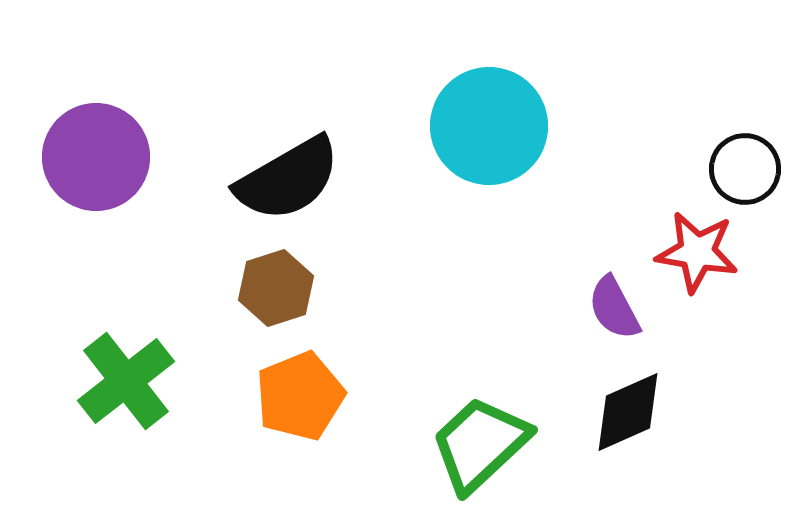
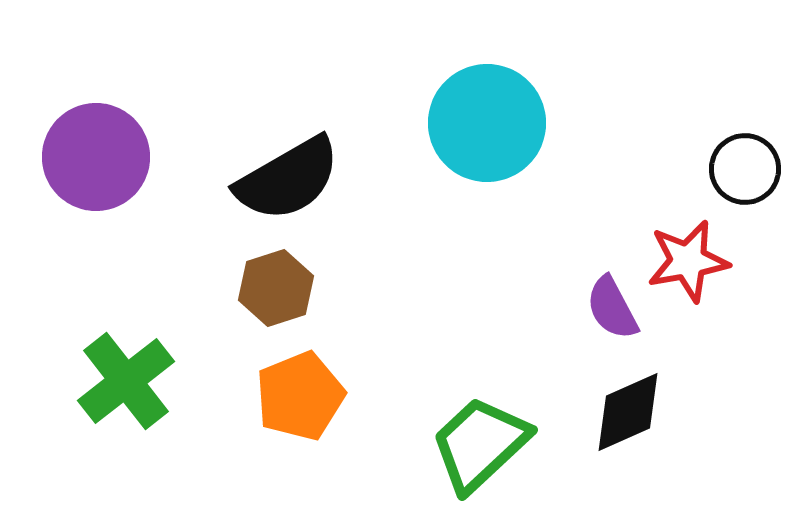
cyan circle: moved 2 px left, 3 px up
red star: moved 9 px left, 9 px down; rotated 20 degrees counterclockwise
purple semicircle: moved 2 px left
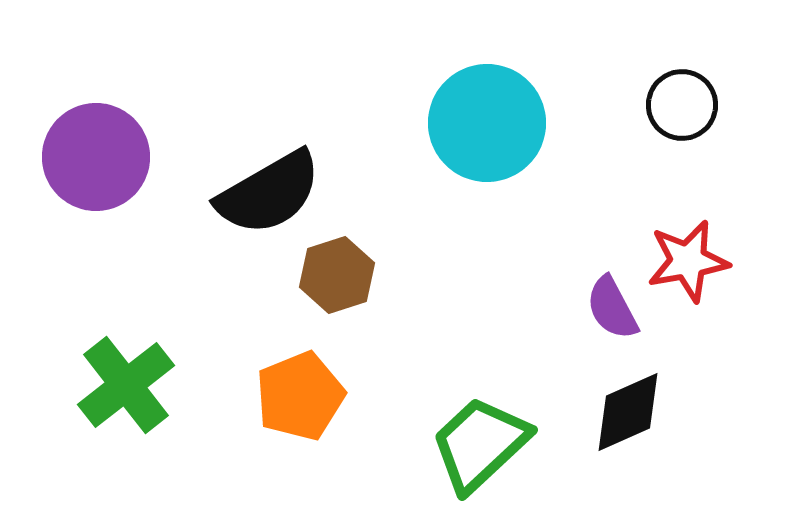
black circle: moved 63 px left, 64 px up
black semicircle: moved 19 px left, 14 px down
brown hexagon: moved 61 px right, 13 px up
green cross: moved 4 px down
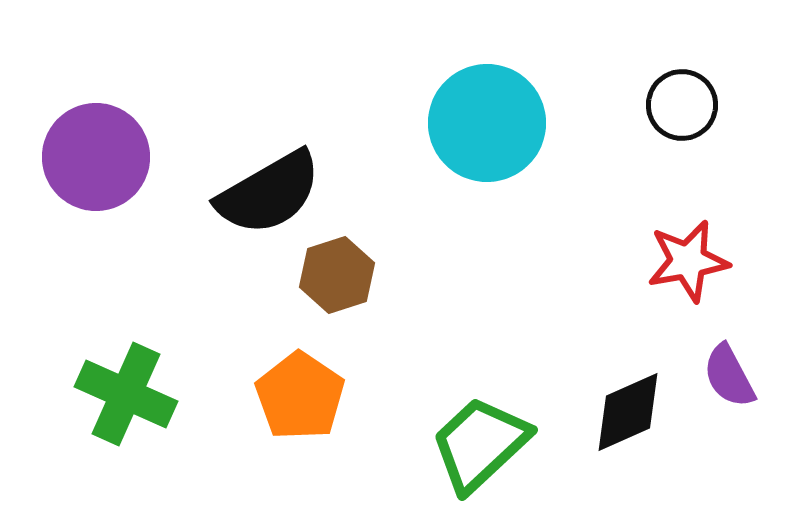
purple semicircle: moved 117 px right, 68 px down
green cross: moved 9 px down; rotated 28 degrees counterclockwise
orange pentagon: rotated 16 degrees counterclockwise
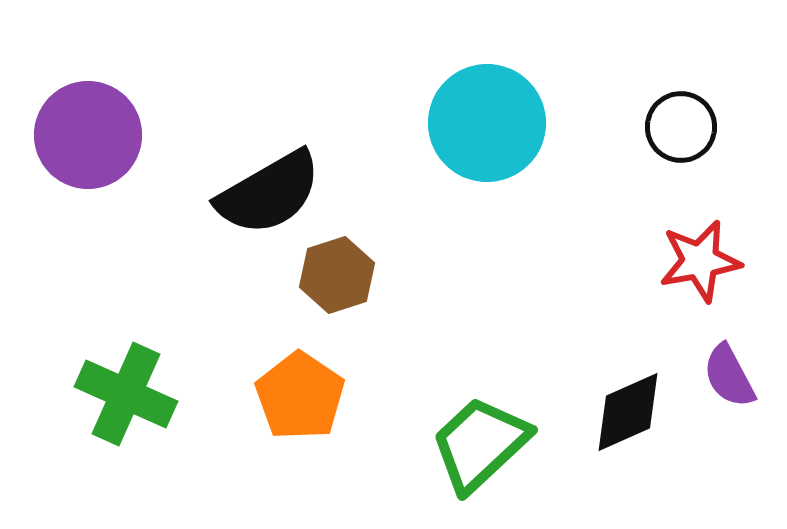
black circle: moved 1 px left, 22 px down
purple circle: moved 8 px left, 22 px up
red star: moved 12 px right
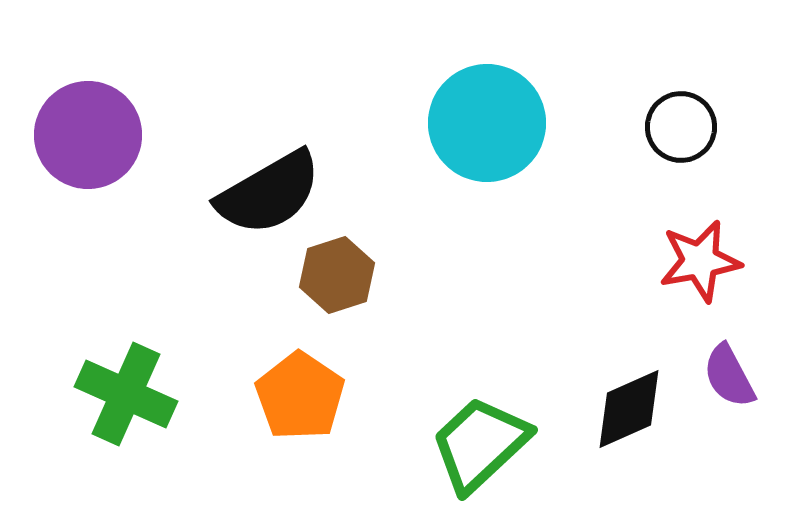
black diamond: moved 1 px right, 3 px up
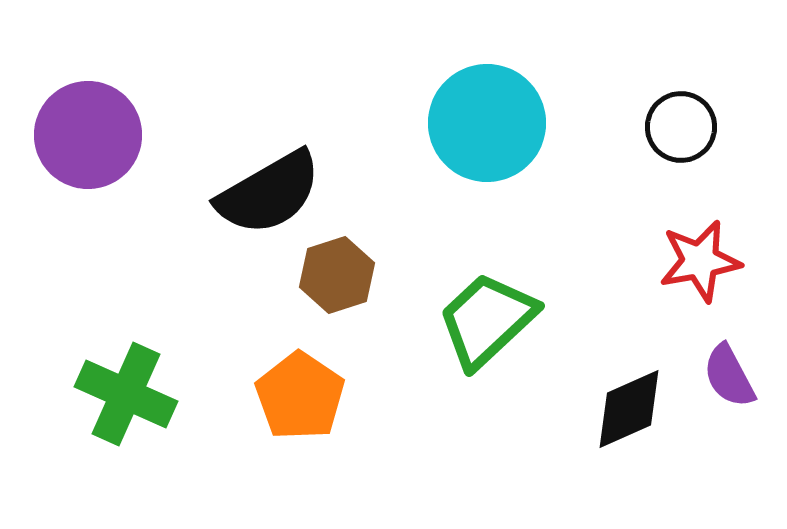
green trapezoid: moved 7 px right, 124 px up
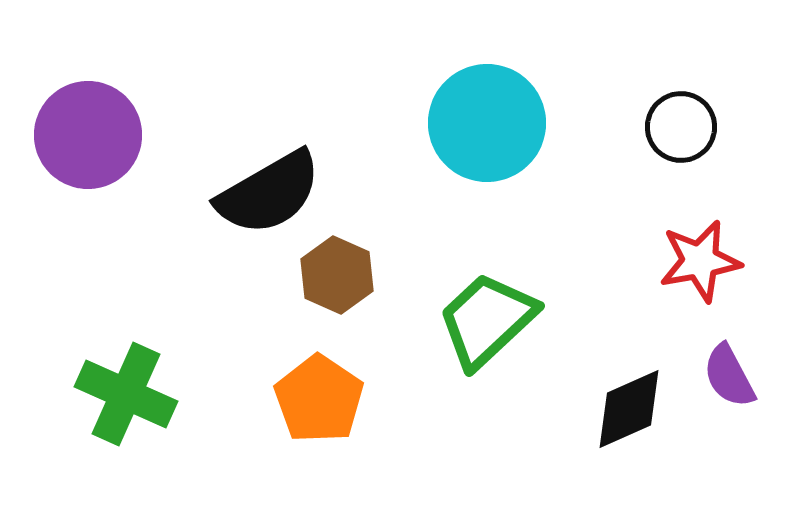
brown hexagon: rotated 18 degrees counterclockwise
orange pentagon: moved 19 px right, 3 px down
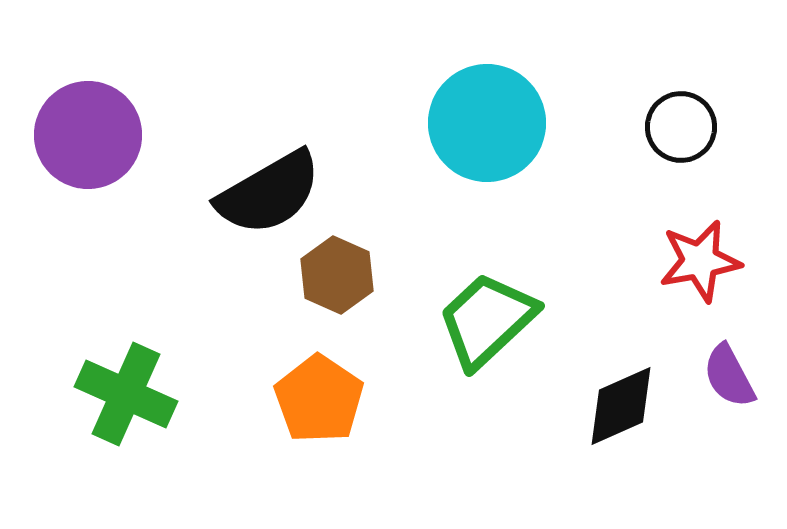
black diamond: moved 8 px left, 3 px up
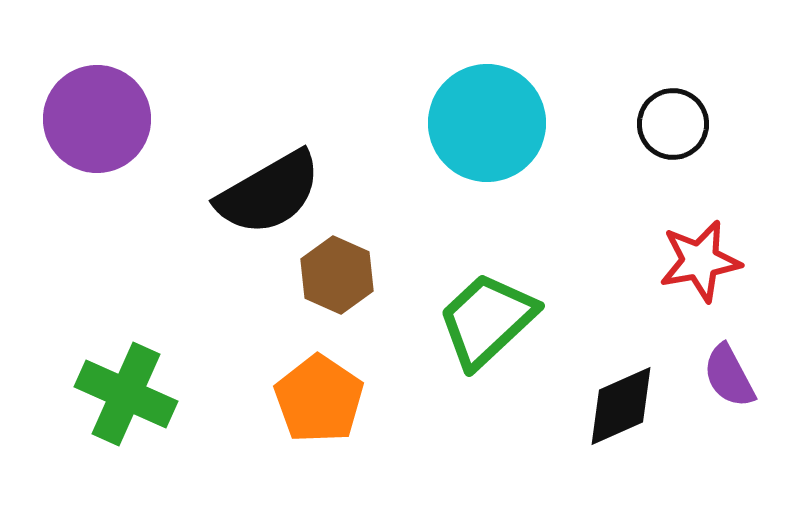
black circle: moved 8 px left, 3 px up
purple circle: moved 9 px right, 16 px up
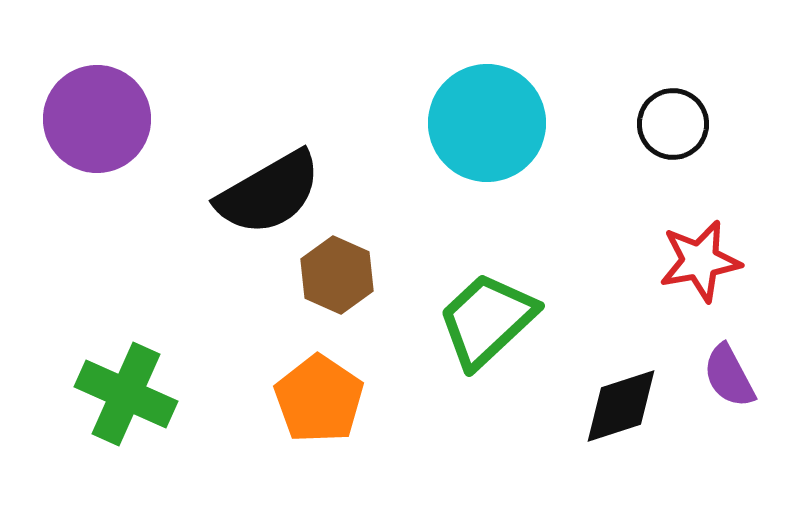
black diamond: rotated 6 degrees clockwise
